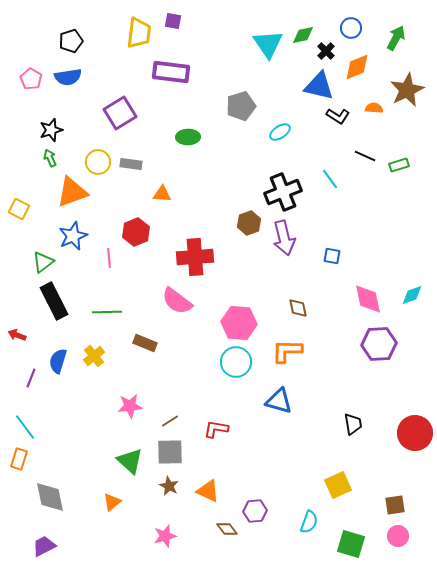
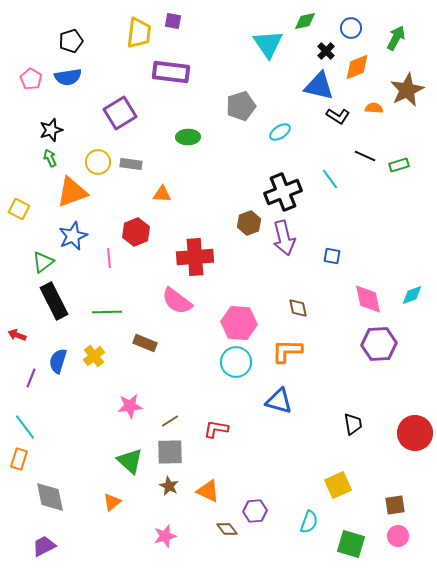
green diamond at (303, 35): moved 2 px right, 14 px up
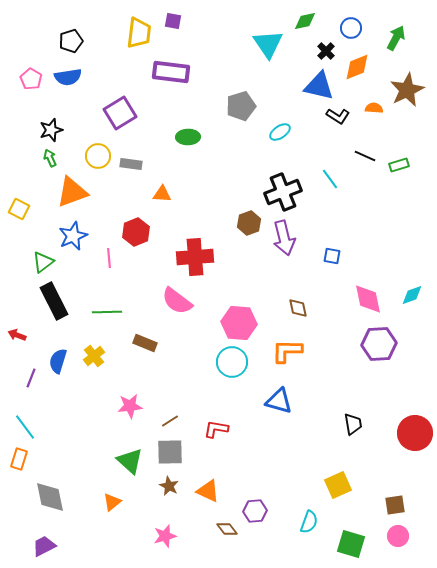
yellow circle at (98, 162): moved 6 px up
cyan circle at (236, 362): moved 4 px left
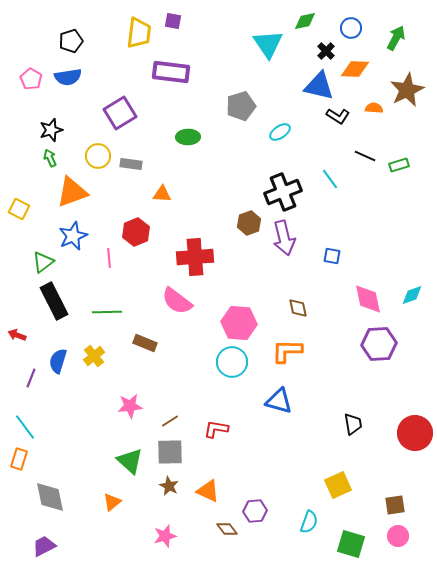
orange diamond at (357, 67): moved 2 px left, 2 px down; rotated 24 degrees clockwise
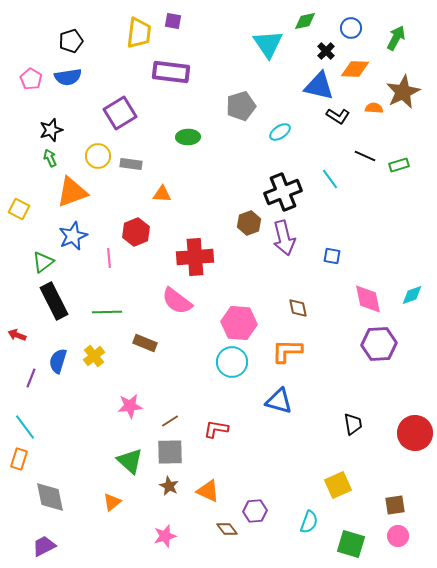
brown star at (407, 90): moved 4 px left, 2 px down
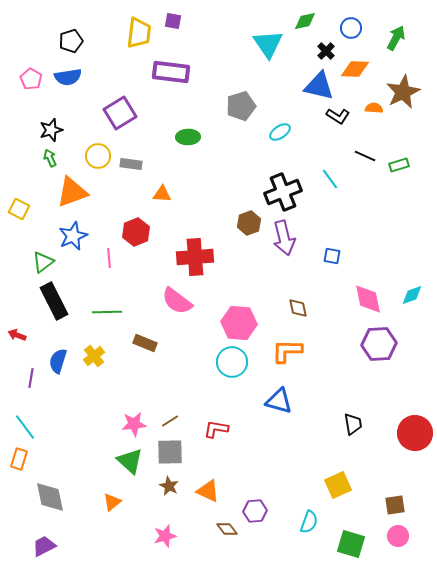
purple line at (31, 378): rotated 12 degrees counterclockwise
pink star at (130, 406): moved 4 px right, 18 px down
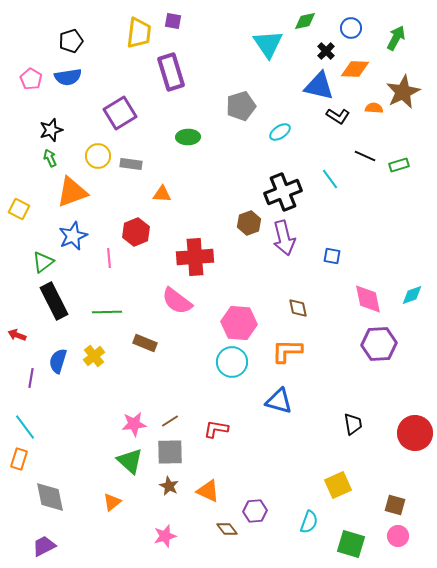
purple rectangle at (171, 72): rotated 66 degrees clockwise
brown square at (395, 505): rotated 25 degrees clockwise
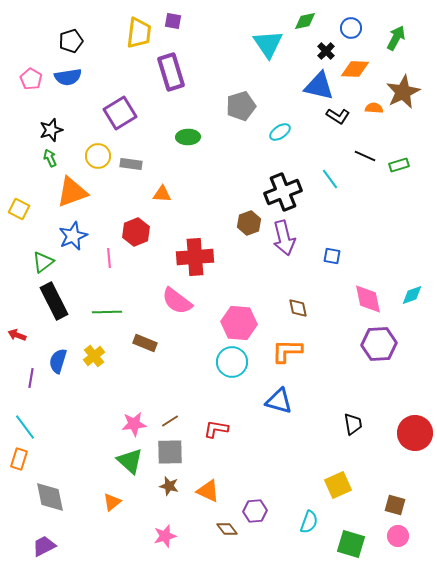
brown star at (169, 486): rotated 12 degrees counterclockwise
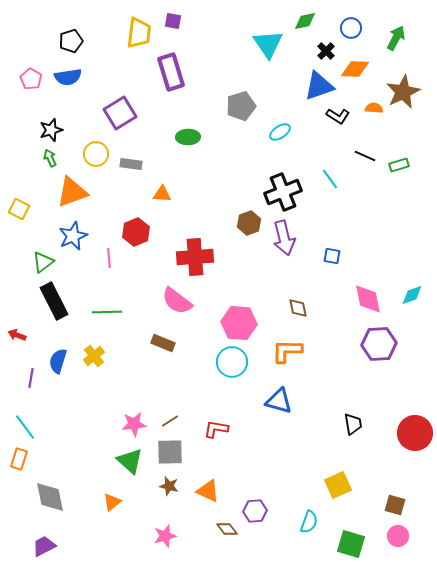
blue triangle at (319, 86): rotated 32 degrees counterclockwise
yellow circle at (98, 156): moved 2 px left, 2 px up
brown rectangle at (145, 343): moved 18 px right
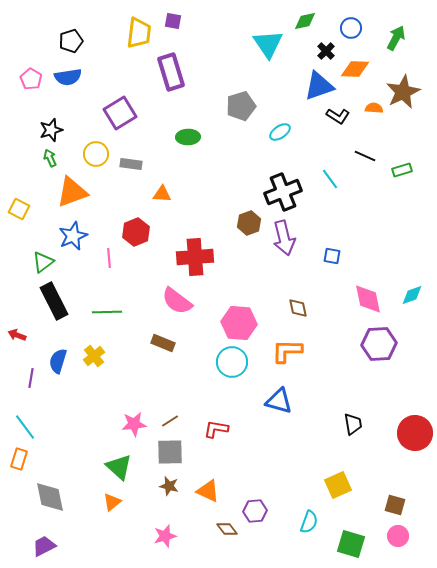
green rectangle at (399, 165): moved 3 px right, 5 px down
green triangle at (130, 461): moved 11 px left, 6 px down
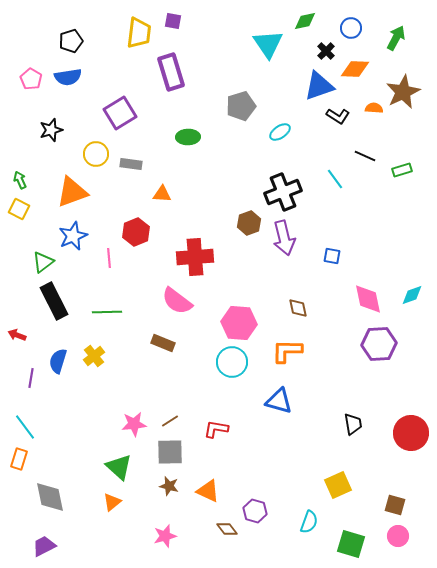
green arrow at (50, 158): moved 30 px left, 22 px down
cyan line at (330, 179): moved 5 px right
red circle at (415, 433): moved 4 px left
purple hexagon at (255, 511): rotated 20 degrees clockwise
